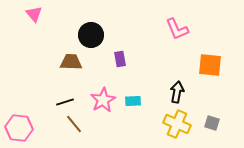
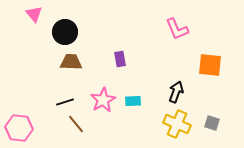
black circle: moved 26 px left, 3 px up
black arrow: moved 1 px left; rotated 10 degrees clockwise
brown line: moved 2 px right
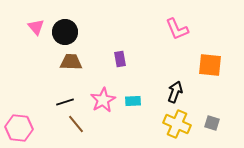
pink triangle: moved 2 px right, 13 px down
black arrow: moved 1 px left
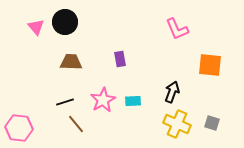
black circle: moved 10 px up
black arrow: moved 3 px left
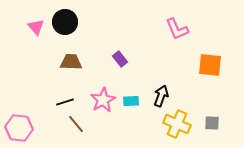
purple rectangle: rotated 28 degrees counterclockwise
black arrow: moved 11 px left, 4 px down
cyan rectangle: moved 2 px left
gray square: rotated 14 degrees counterclockwise
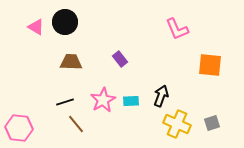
pink triangle: rotated 18 degrees counterclockwise
gray square: rotated 21 degrees counterclockwise
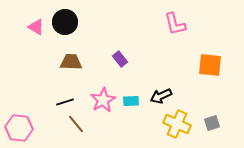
pink L-shape: moved 2 px left, 5 px up; rotated 10 degrees clockwise
black arrow: rotated 135 degrees counterclockwise
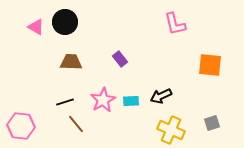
yellow cross: moved 6 px left, 6 px down
pink hexagon: moved 2 px right, 2 px up
